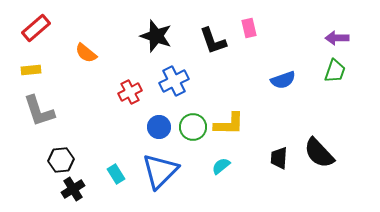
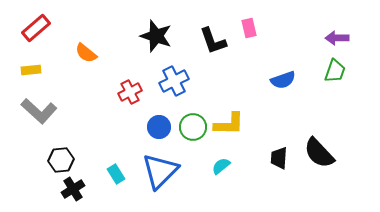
gray L-shape: rotated 30 degrees counterclockwise
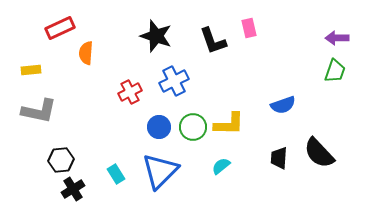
red rectangle: moved 24 px right; rotated 16 degrees clockwise
orange semicircle: rotated 55 degrees clockwise
blue semicircle: moved 25 px down
gray L-shape: rotated 30 degrees counterclockwise
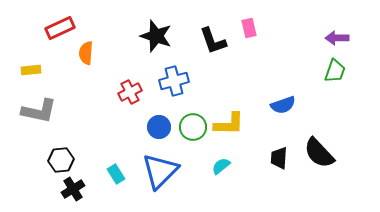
blue cross: rotated 12 degrees clockwise
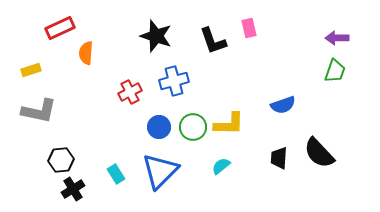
yellow rectangle: rotated 12 degrees counterclockwise
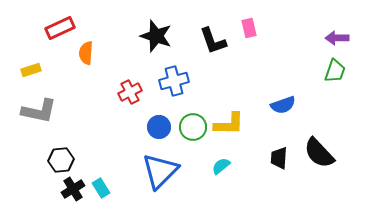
cyan rectangle: moved 15 px left, 14 px down
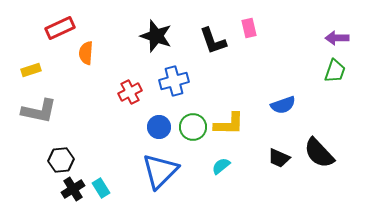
black trapezoid: rotated 70 degrees counterclockwise
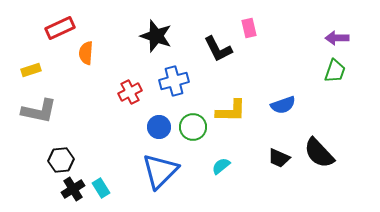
black L-shape: moved 5 px right, 8 px down; rotated 8 degrees counterclockwise
yellow L-shape: moved 2 px right, 13 px up
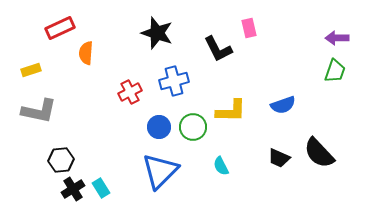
black star: moved 1 px right, 3 px up
cyan semicircle: rotated 78 degrees counterclockwise
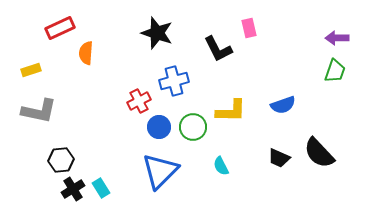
red cross: moved 9 px right, 9 px down
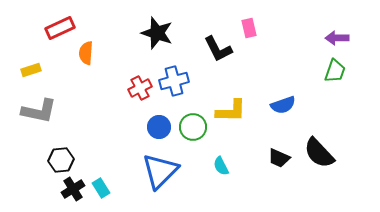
red cross: moved 1 px right, 13 px up
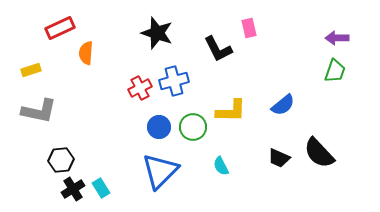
blue semicircle: rotated 20 degrees counterclockwise
